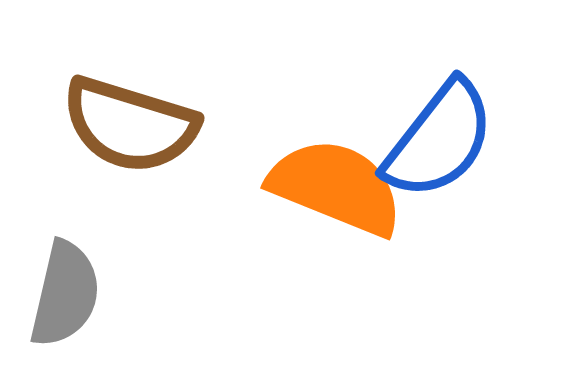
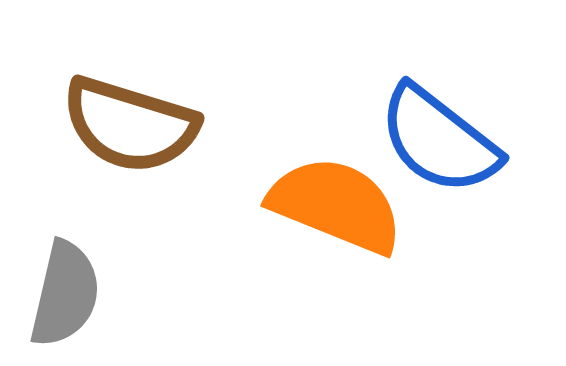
blue semicircle: rotated 90 degrees clockwise
orange semicircle: moved 18 px down
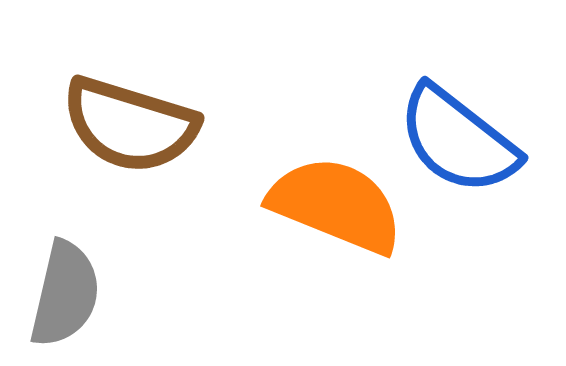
blue semicircle: moved 19 px right
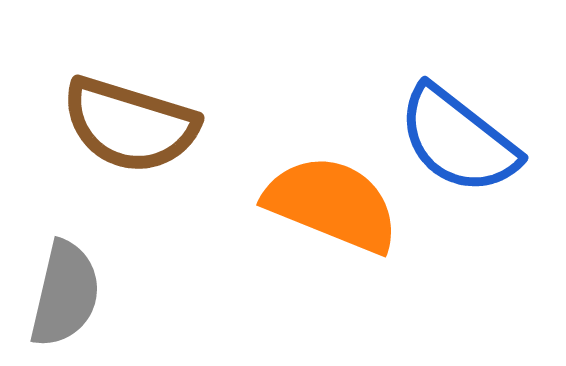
orange semicircle: moved 4 px left, 1 px up
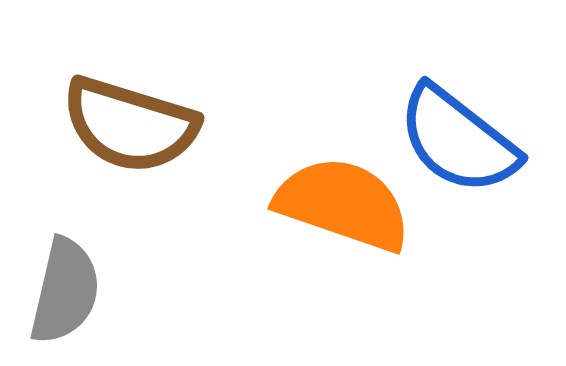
orange semicircle: moved 11 px right; rotated 3 degrees counterclockwise
gray semicircle: moved 3 px up
